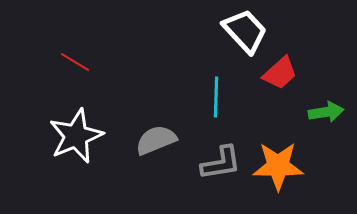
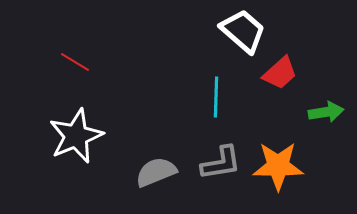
white trapezoid: moved 2 px left; rotated 6 degrees counterclockwise
gray semicircle: moved 32 px down
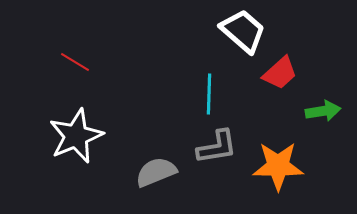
cyan line: moved 7 px left, 3 px up
green arrow: moved 3 px left, 1 px up
gray L-shape: moved 4 px left, 16 px up
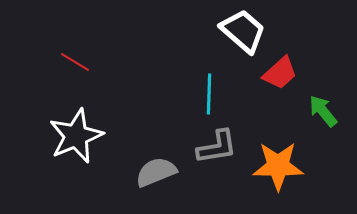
green arrow: rotated 120 degrees counterclockwise
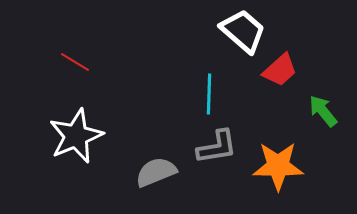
red trapezoid: moved 3 px up
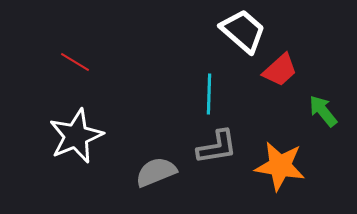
orange star: moved 2 px right; rotated 9 degrees clockwise
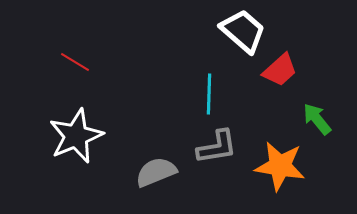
green arrow: moved 6 px left, 8 px down
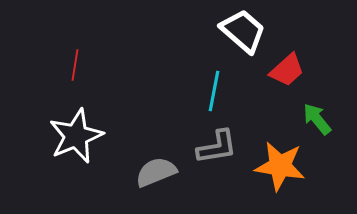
red line: moved 3 px down; rotated 68 degrees clockwise
red trapezoid: moved 7 px right
cyan line: moved 5 px right, 3 px up; rotated 9 degrees clockwise
